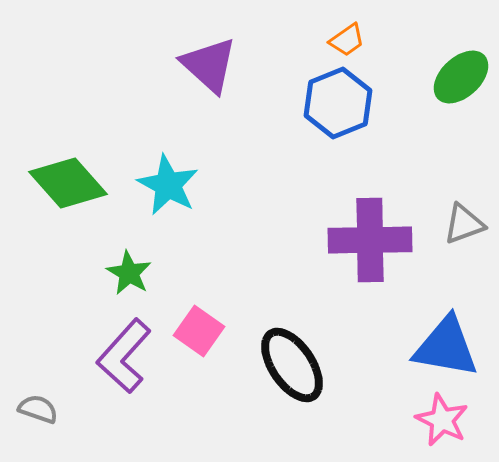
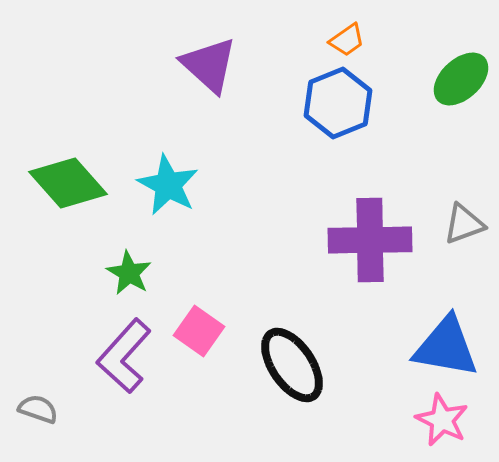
green ellipse: moved 2 px down
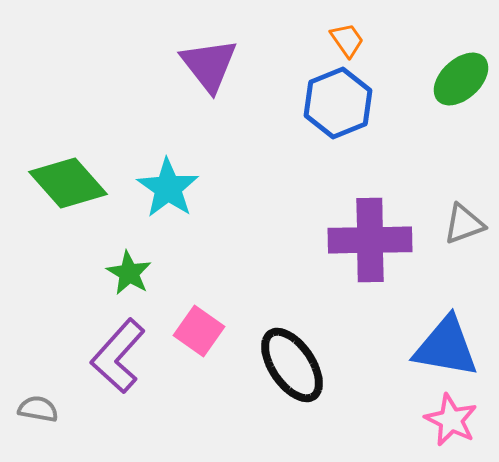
orange trapezoid: rotated 90 degrees counterclockwise
purple triangle: rotated 10 degrees clockwise
cyan star: moved 3 px down; rotated 6 degrees clockwise
purple L-shape: moved 6 px left
gray semicircle: rotated 9 degrees counterclockwise
pink star: moved 9 px right
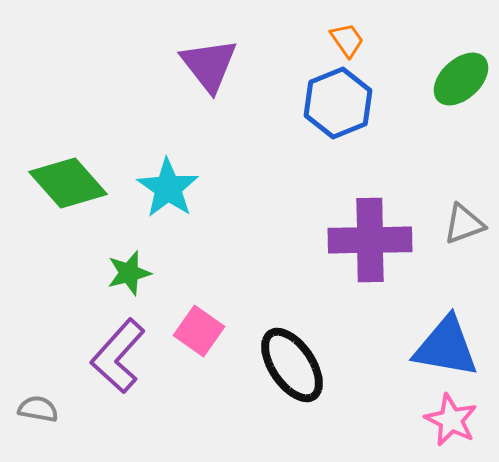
green star: rotated 27 degrees clockwise
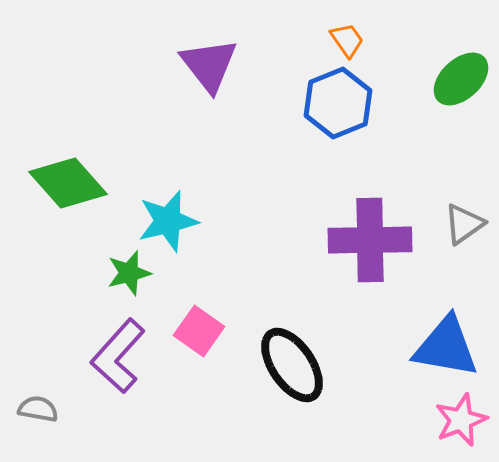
cyan star: moved 33 px down; rotated 24 degrees clockwise
gray triangle: rotated 15 degrees counterclockwise
pink star: moved 10 px right; rotated 24 degrees clockwise
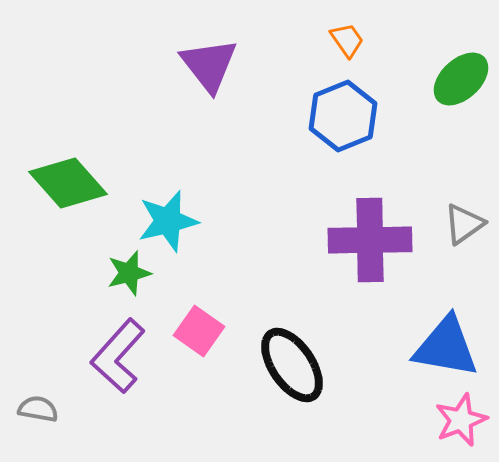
blue hexagon: moved 5 px right, 13 px down
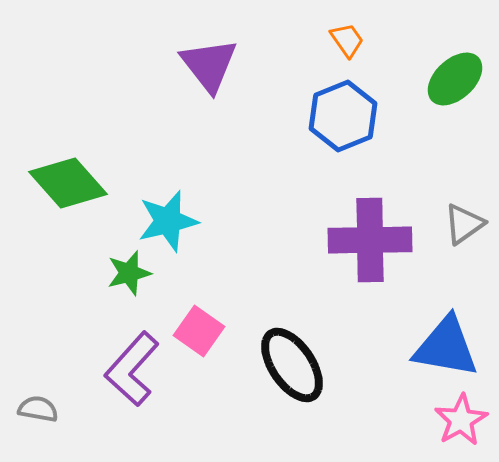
green ellipse: moved 6 px left
purple L-shape: moved 14 px right, 13 px down
pink star: rotated 8 degrees counterclockwise
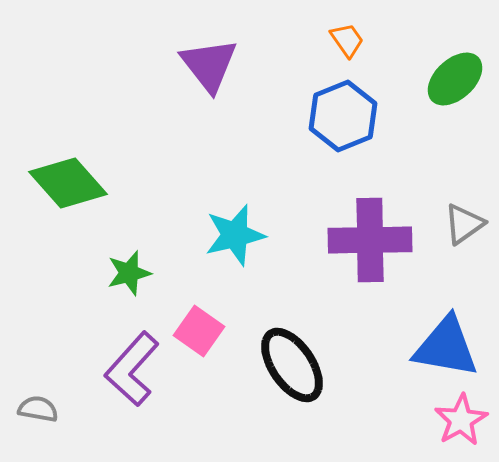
cyan star: moved 67 px right, 14 px down
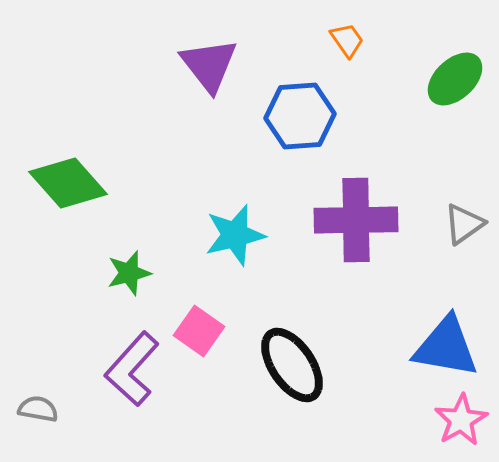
blue hexagon: moved 43 px left; rotated 18 degrees clockwise
purple cross: moved 14 px left, 20 px up
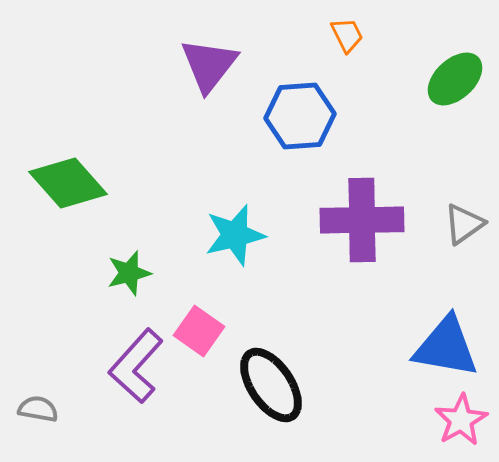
orange trapezoid: moved 5 px up; rotated 9 degrees clockwise
purple triangle: rotated 16 degrees clockwise
purple cross: moved 6 px right
black ellipse: moved 21 px left, 20 px down
purple L-shape: moved 4 px right, 3 px up
